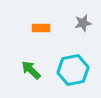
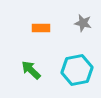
gray star: rotated 24 degrees clockwise
cyan hexagon: moved 4 px right
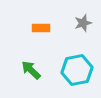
gray star: rotated 30 degrees counterclockwise
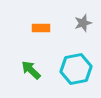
cyan hexagon: moved 1 px left, 1 px up
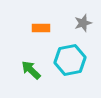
cyan hexagon: moved 6 px left, 9 px up
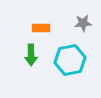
gray star: rotated 12 degrees clockwise
green arrow: moved 15 px up; rotated 135 degrees counterclockwise
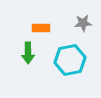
green arrow: moved 3 px left, 2 px up
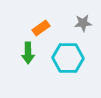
orange rectangle: rotated 36 degrees counterclockwise
cyan hexagon: moved 2 px left, 2 px up; rotated 12 degrees clockwise
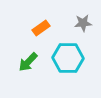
green arrow: moved 9 px down; rotated 45 degrees clockwise
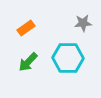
orange rectangle: moved 15 px left
